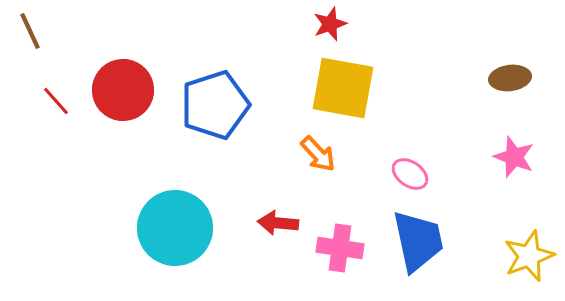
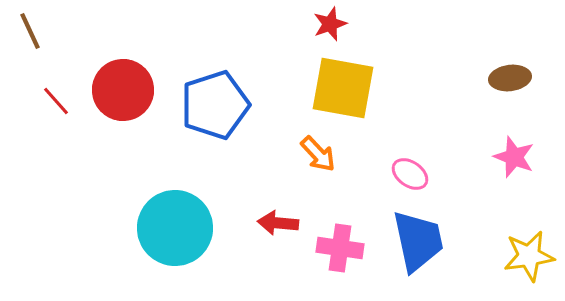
yellow star: rotated 12 degrees clockwise
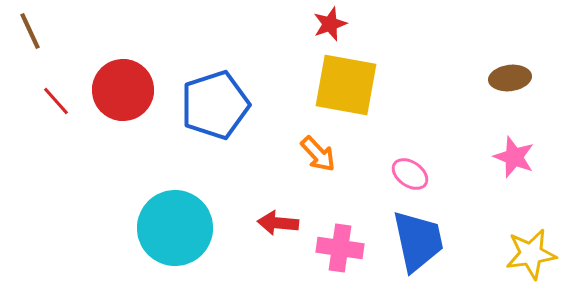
yellow square: moved 3 px right, 3 px up
yellow star: moved 2 px right, 2 px up
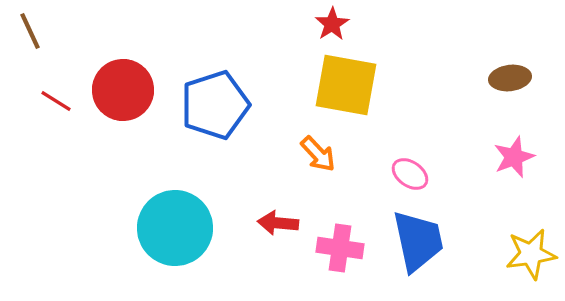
red star: moved 2 px right; rotated 12 degrees counterclockwise
red line: rotated 16 degrees counterclockwise
pink star: rotated 30 degrees clockwise
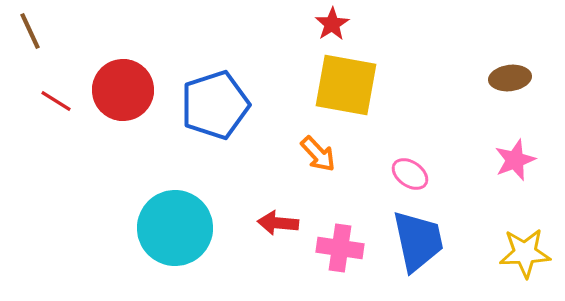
pink star: moved 1 px right, 3 px down
yellow star: moved 6 px left, 1 px up; rotated 6 degrees clockwise
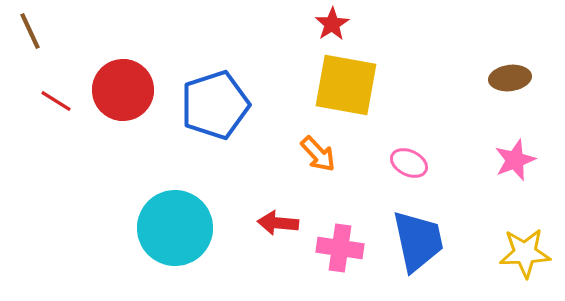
pink ellipse: moved 1 px left, 11 px up; rotated 9 degrees counterclockwise
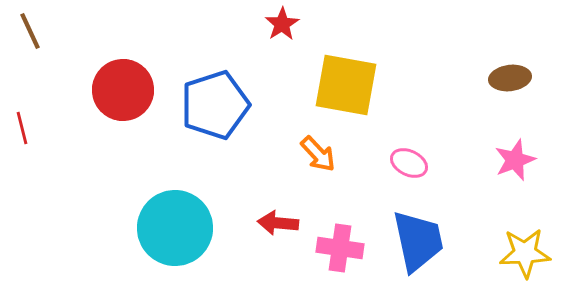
red star: moved 50 px left
red line: moved 34 px left, 27 px down; rotated 44 degrees clockwise
